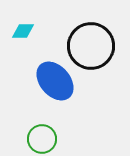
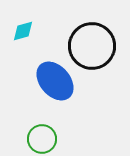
cyan diamond: rotated 15 degrees counterclockwise
black circle: moved 1 px right
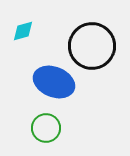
blue ellipse: moved 1 px left, 1 px down; rotated 27 degrees counterclockwise
green circle: moved 4 px right, 11 px up
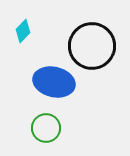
cyan diamond: rotated 30 degrees counterclockwise
blue ellipse: rotated 9 degrees counterclockwise
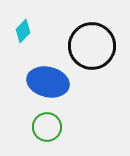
blue ellipse: moved 6 px left
green circle: moved 1 px right, 1 px up
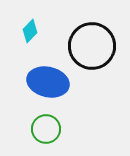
cyan diamond: moved 7 px right
green circle: moved 1 px left, 2 px down
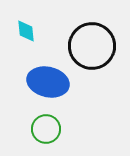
cyan diamond: moved 4 px left; rotated 50 degrees counterclockwise
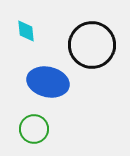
black circle: moved 1 px up
green circle: moved 12 px left
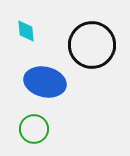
blue ellipse: moved 3 px left
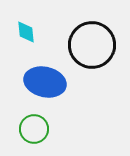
cyan diamond: moved 1 px down
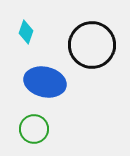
cyan diamond: rotated 25 degrees clockwise
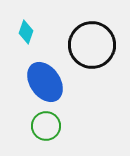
blue ellipse: rotated 42 degrees clockwise
green circle: moved 12 px right, 3 px up
